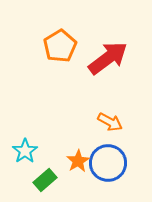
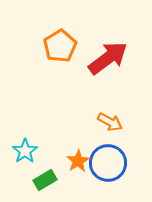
green rectangle: rotated 10 degrees clockwise
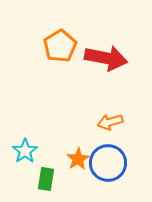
red arrow: moved 2 px left; rotated 48 degrees clockwise
orange arrow: rotated 135 degrees clockwise
orange star: moved 2 px up
green rectangle: moved 1 px right, 1 px up; rotated 50 degrees counterclockwise
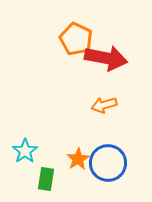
orange pentagon: moved 16 px right, 7 px up; rotated 16 degrees counterclockwise
orange arrow: moved 6 px left, 17 px up
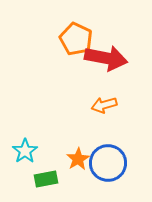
green rectangle: rotated 70 degrees clockwise
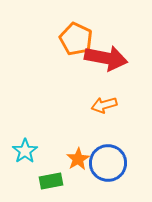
green rectangle: moved 5 px right, 2 px down
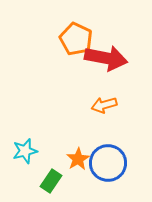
cyan star: rotated 20 degrees clockwise
green rectangle: rotated 45 degrees counterclockwise
